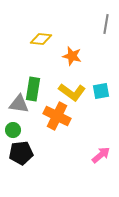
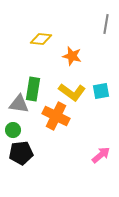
orange cross: moved 1 px left
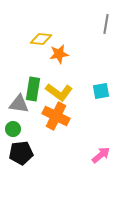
orange star: moved 13 px left, 2 px up; rotated 24 degrees counterclockwise
yellow L-shape: moved 13 px left
green circle: moved 1 px up
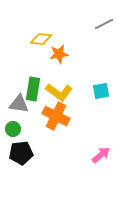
gray line: moved 2 px left; rotated 54 degrees clockwise
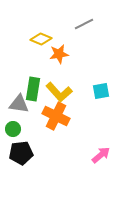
gray line: moved 20 px left
yellow diamond: rotated 15 degrees clockwise
yellow L-shape: rotated 12 degrees clockwise
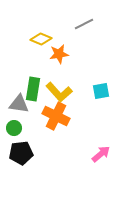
green circle: moved 1 px right, 1 px up
pink arrow: moved 1 px up
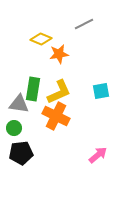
yellow L-shape: rotated 72 degrees counterclockwise
pink arrow: moved 3 px left, 1 px down
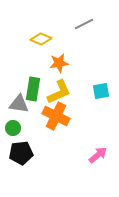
orange star: moved 9 px down
green circle: moved 1 px left
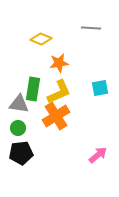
gray line: moved 7 px right, 4 px down; rotated 30 degrees clockwise
cyan square: moved 1 px left, 3 px up
orange cross: rotated 32 degrees clockwise
green circle: moved 5 px right
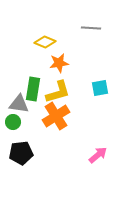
yellow diamond: moved 4 px right, 3 px down
yellow L-shape: moved 1 px left; rotated 8 degrees clockwise
green circle: moved 5 px left, 6 px up
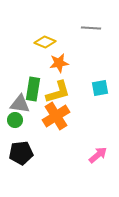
gray triangle: moved 1 px right
green circle: moved 2 px right, 2 px up
